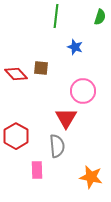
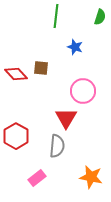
gray semicircle: rotated 10 degrees clockwise
pink rectangle: moved 8 px down; rotated 54 degrees clockwise
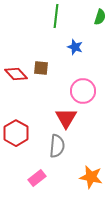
red hexagon: moved 3 px up
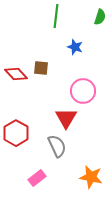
gray semicircle: rotated 30 degrees counterclockwise
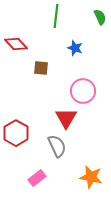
green semicircle: rotated 42 degrees counterclockwise
blue star: moved 1 px down
red diamond: moved 30 px up
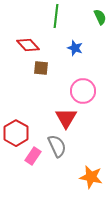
red diamond: moved 12 px right, 1 px down
pink rectangle: moved 4 px left, 22 px up; rotated 18 degrees counterclockwise
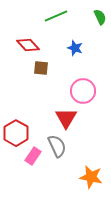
green line: rotated 60 degrees clockwise
